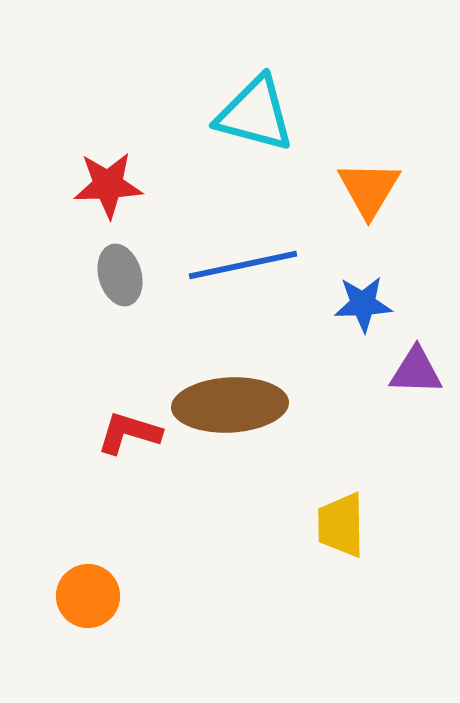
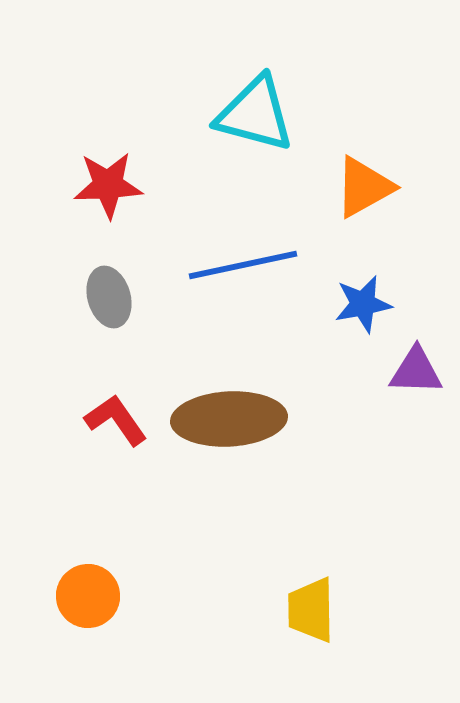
orange triangle: moved 5 px left, 2 px up; rotated 30 degrees clockwise
gray ellipse: moved 11 px left, 22 px down
blue star: rotated 8 degrees counterclockwise
brown ellipse: moved 1 px left, 14 px down
red L-shape: moved 13 px left, 13 px up; rotated 38 degrees clockwise
yellow trapezoid: moved 30 px left, 85 px down
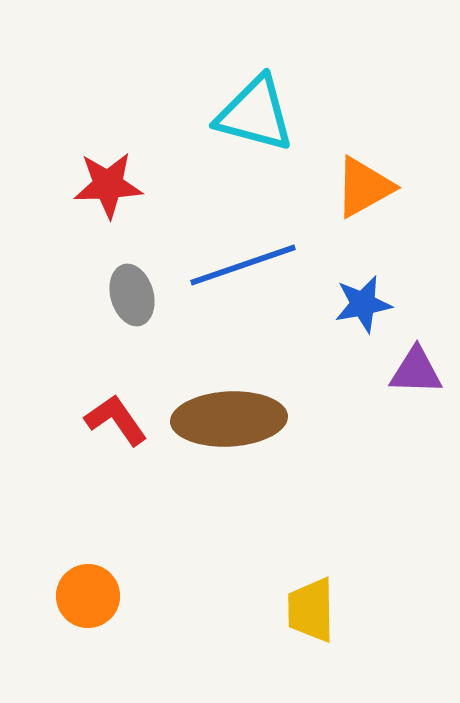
blue line: rotated 7 degrees counterclockwise
gray ellipse: moved 23 px right, 2 px up
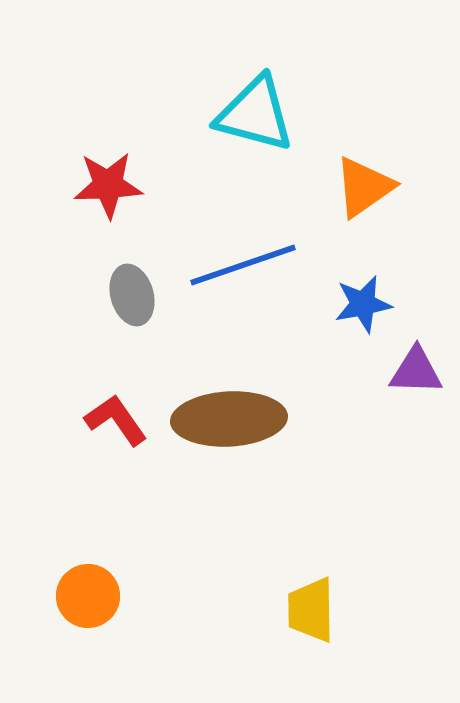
orange triangle: rotated 6 degrees counterclockwise
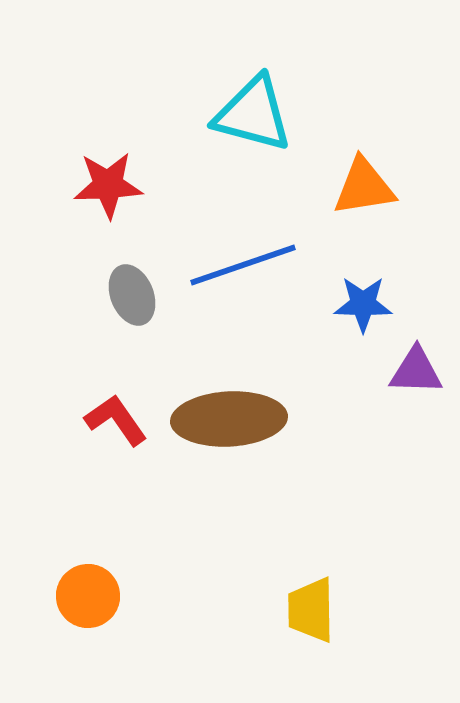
cyan triangle: moved 2 px left
orange triangle: rotated 26 degrees clockwise
gray ellipse: rotated 6 degrees counterclockwise
blue star: rotated 12 degrees clockwise
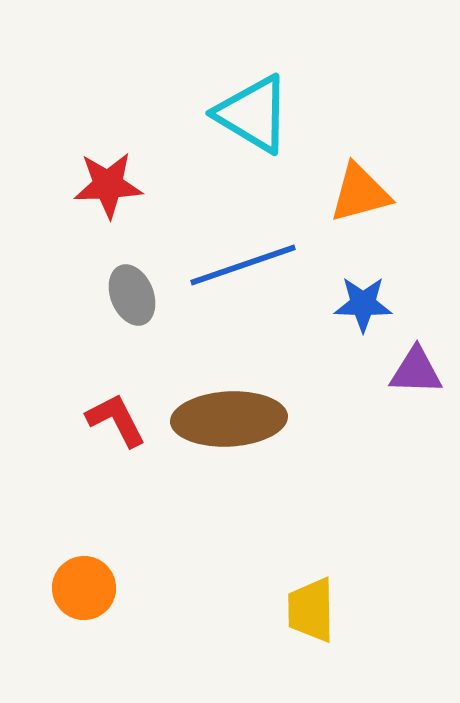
cyan triangle: rotated 16 degrees clockwise
orange triangle: moved 4 px left, 6 px down; rotated 6 degrees counterclockwise
red L-shape: rotated 8 degrees clockwise
orange circle: moved 4 px left, 8 px up
